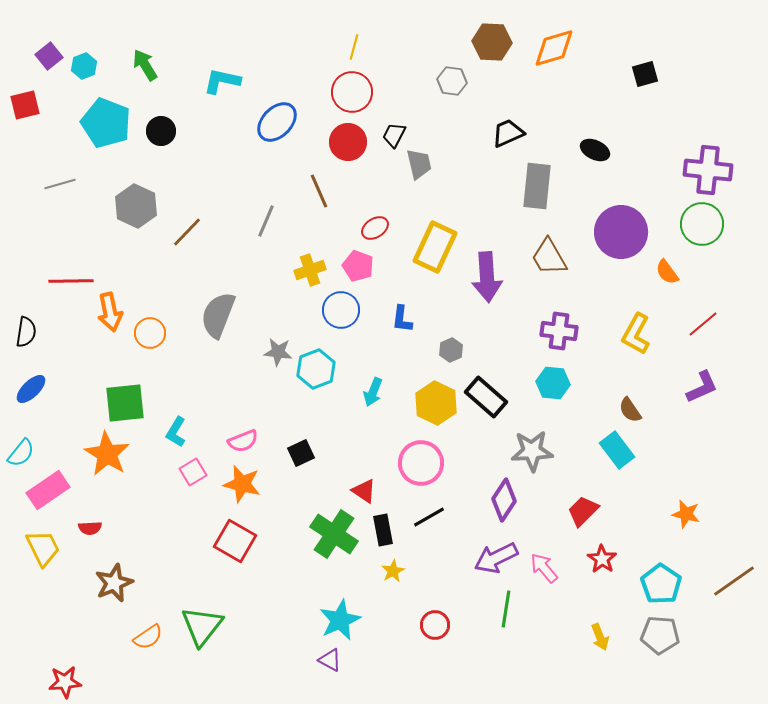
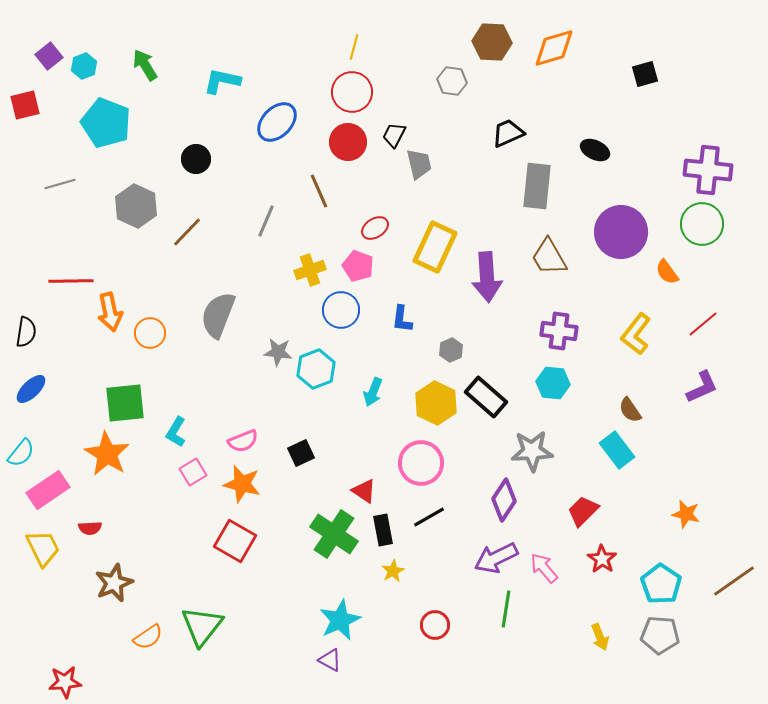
black circle at (161, 131): moved 35 px right, 28 px down
yellow L-shape at (636, 334): rotated 9 degrees clockwise
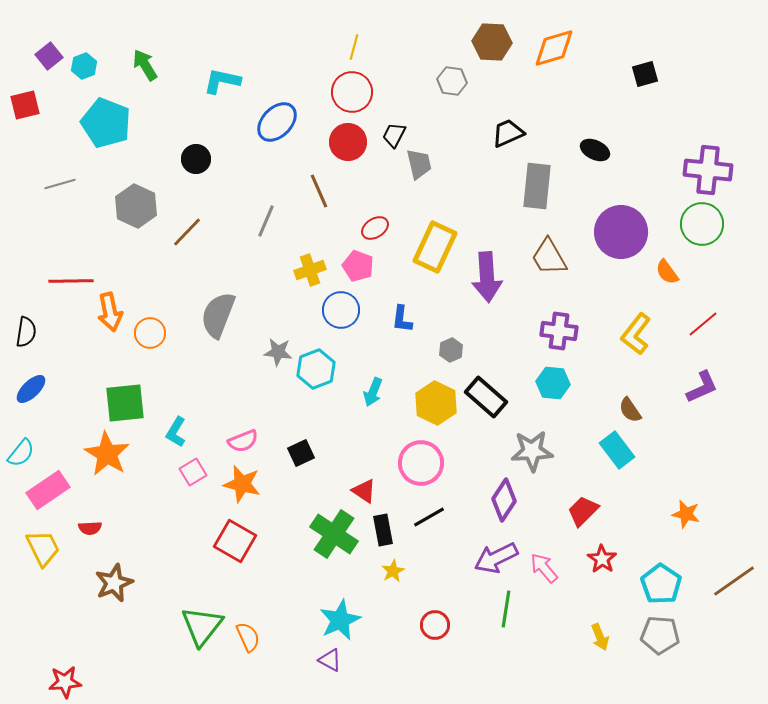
orange semicircle at (148, 637): moved 100 px right; rotated 80 degrees counterclockwise
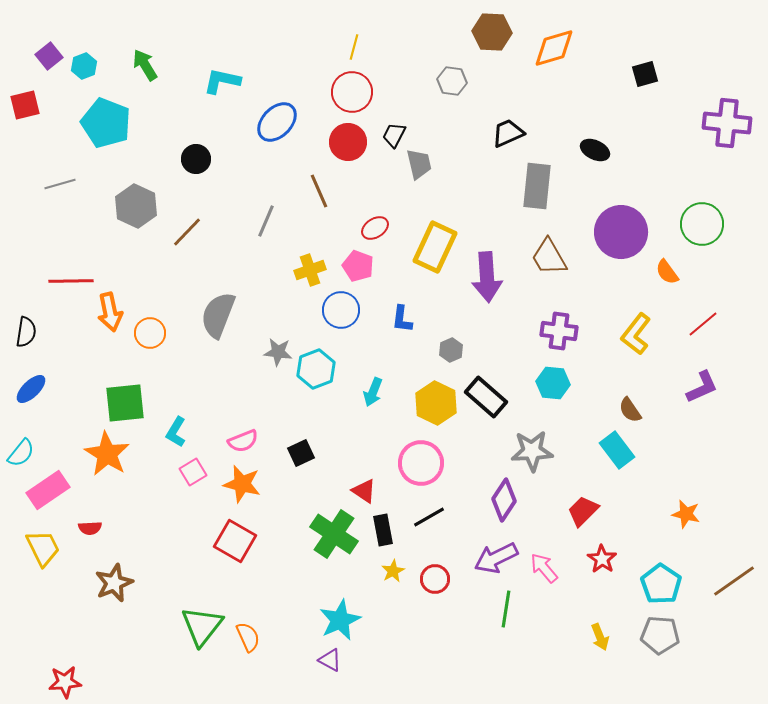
brown hexagon at (492, 42): moved 10 px up
purple cross at (708, 170): moved 19 px right, 47 px up
red circle at (435, 625): moved 46 px up
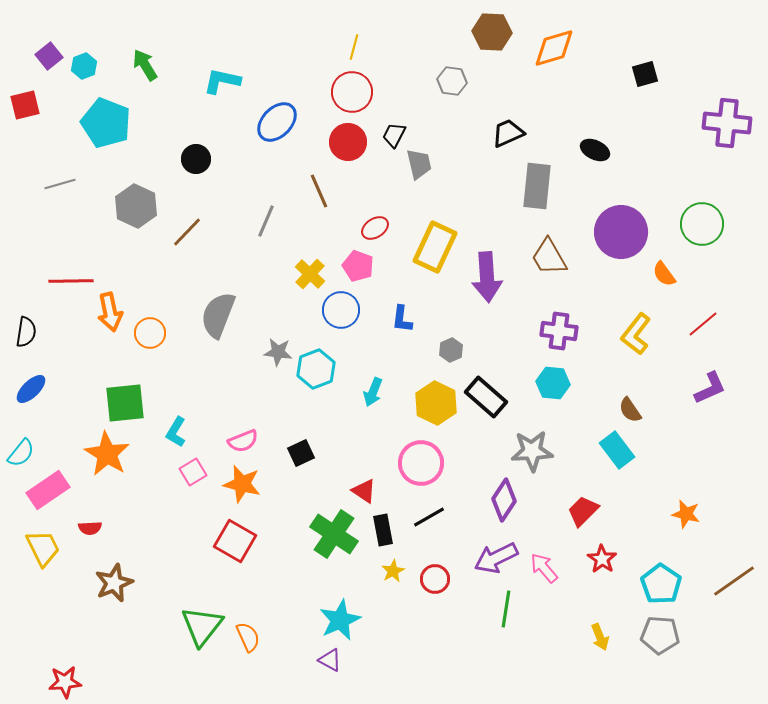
yellow cross at (310, 270): moved 4 px down; rotated 28 degrees counterclockwise
orange semicircle at (667, 272): moved 3 px left, 2 px down
purple L-shape at (702, 387): moved 8 px right, 1 px down
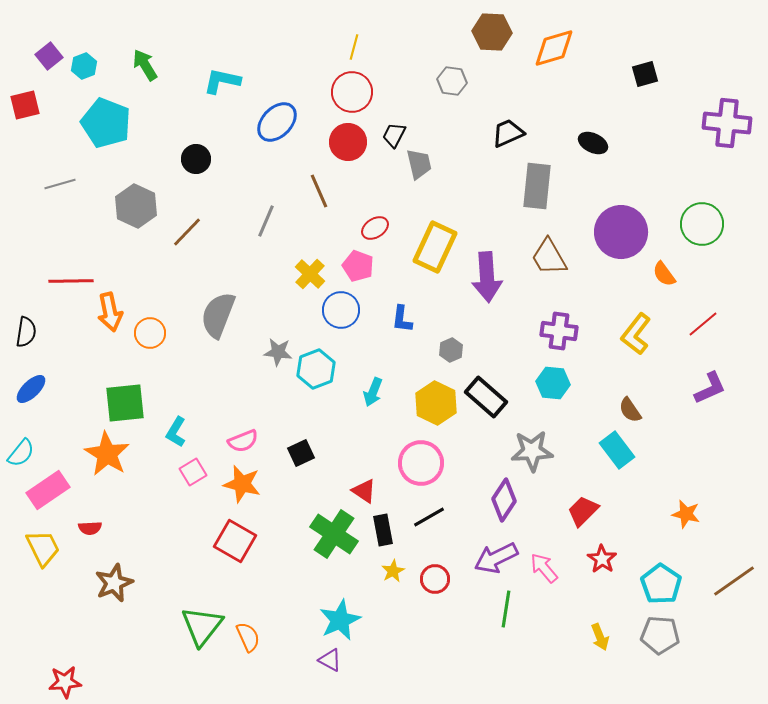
black ellipse at (595, 150): moved 2 px left, 7 px up
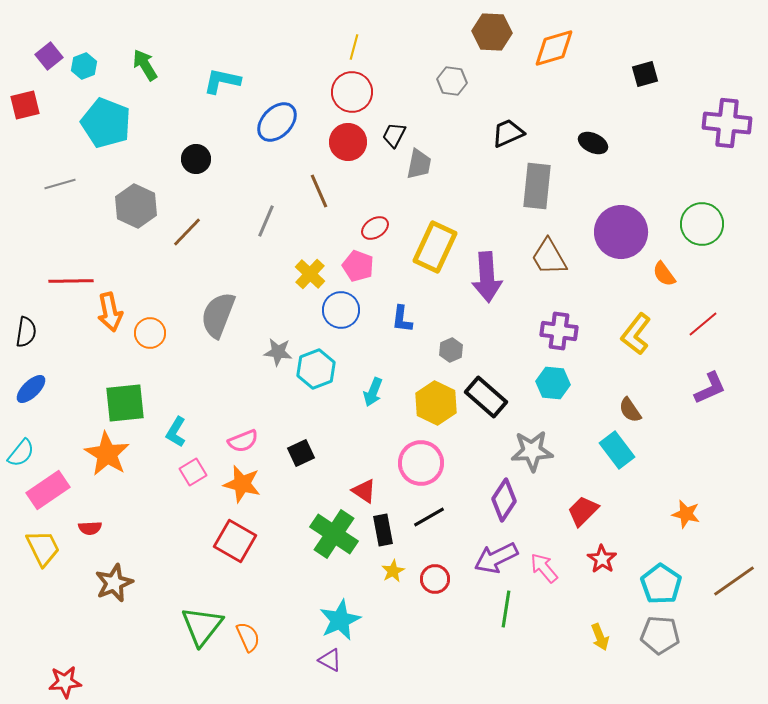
gray trapezoid at (419, 164): rotated 24 degrees clockwise
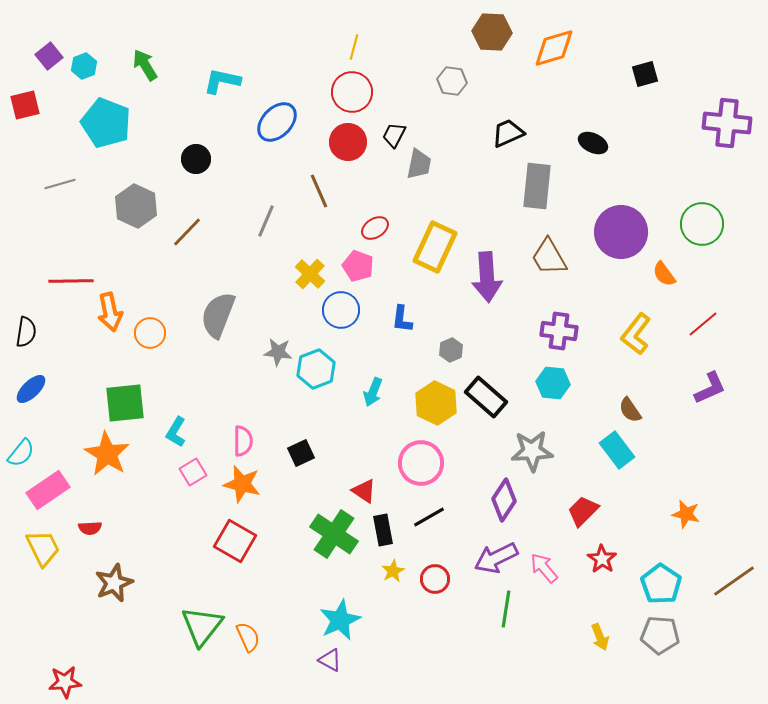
pink semicircle at (243, 441): rotated 68 degrees counterclockwise
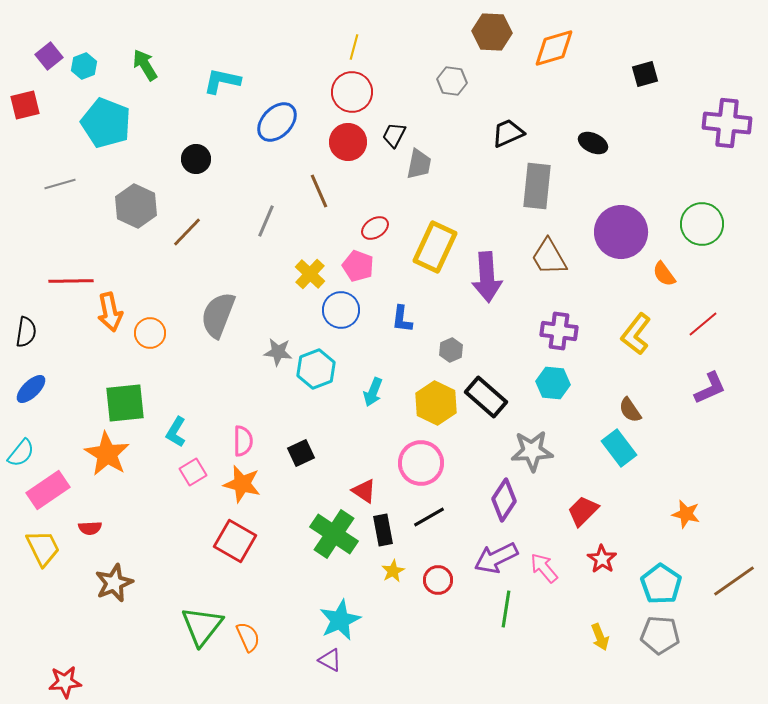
cyan rectangle at (617, 450): moved 2 px right, 2 px up
red circle at (435, 579): moved 3 px right, 1 px down
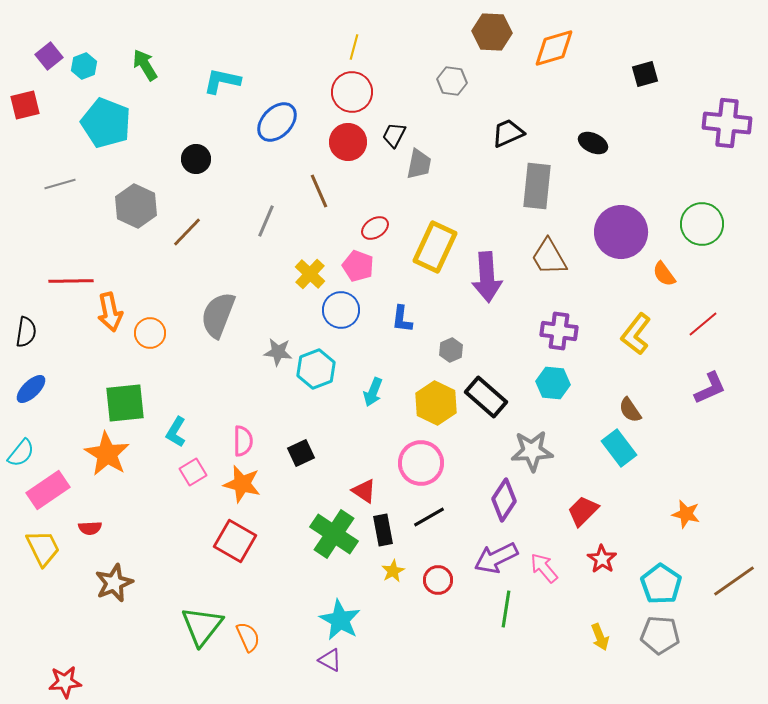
cyan star at (340, 620): rotated 18 degrees counterclockwise
